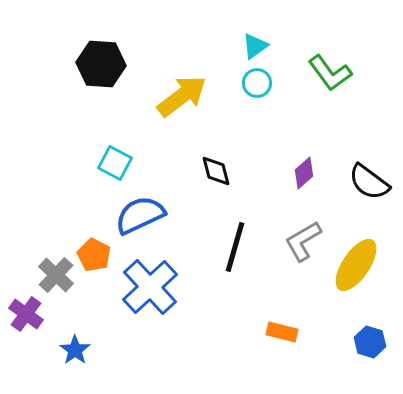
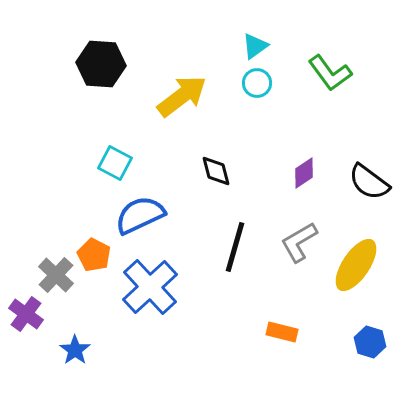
purple diamond: rotated 8 degrees clockwise
gray L-shape: moved 4 px left, 1 px down
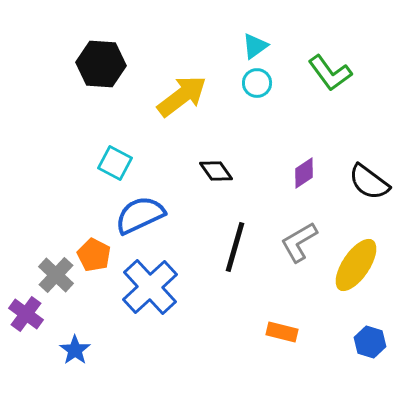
black diamond: rotated 20 degrees counterclockwise
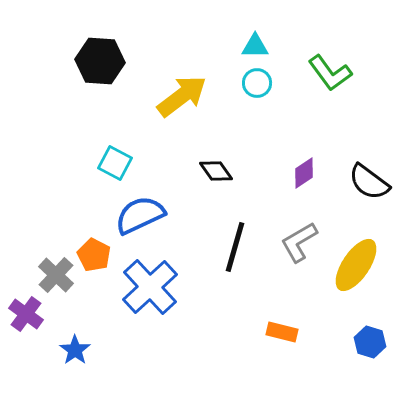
cyan triangle: rotated 36 degrees clockwise
black hexagon: moved 1 px left, 3 px up
